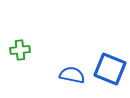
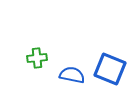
green cross: moved 17 px right, 8 px down
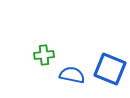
green cross: moved 7 px right, 3 px up
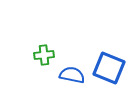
blue square: moved 1 px left, 1 px up
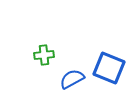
blue semicircle: moved 4 px down; rotated 40 degrees counterclockwise
